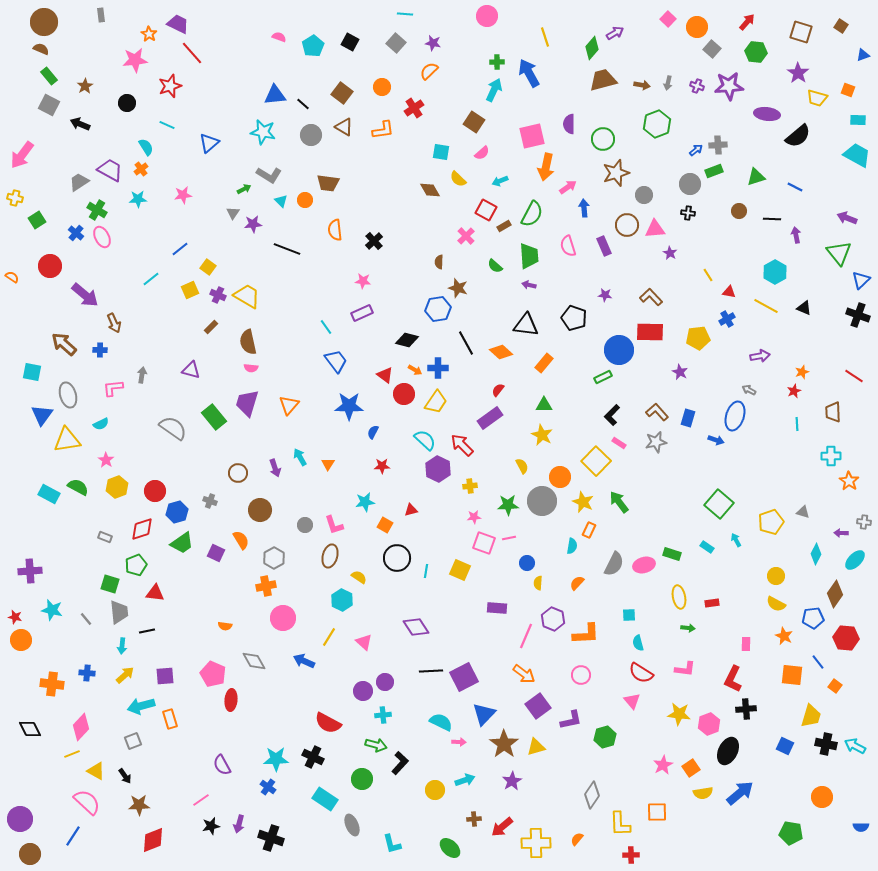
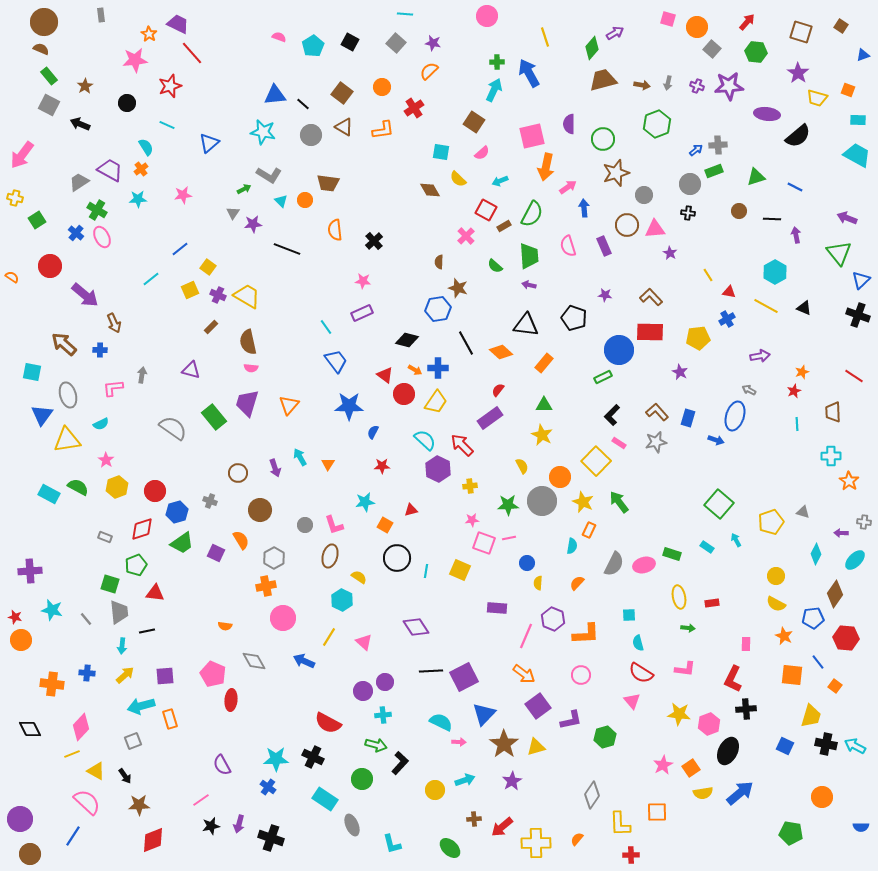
pink square at (668, 19): rotated 28 degrees counterclockwise
pink star at (474, 517): moved 2 px left, 3 px down
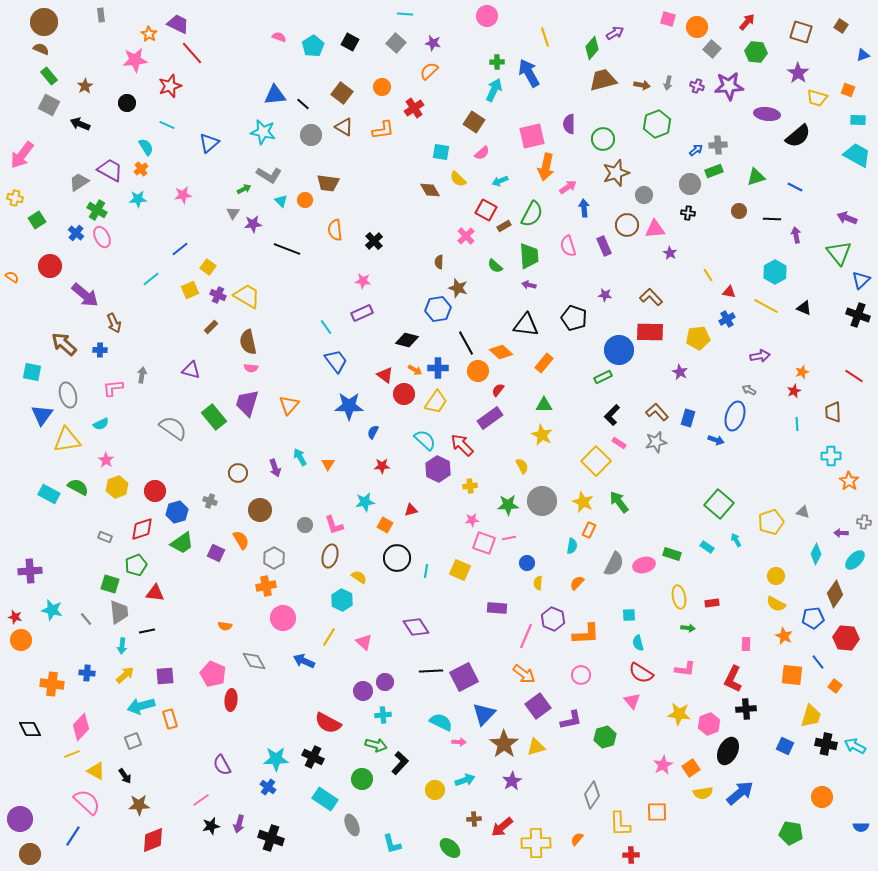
orange circle at (560, 477): moved 82 px left, 106 px up
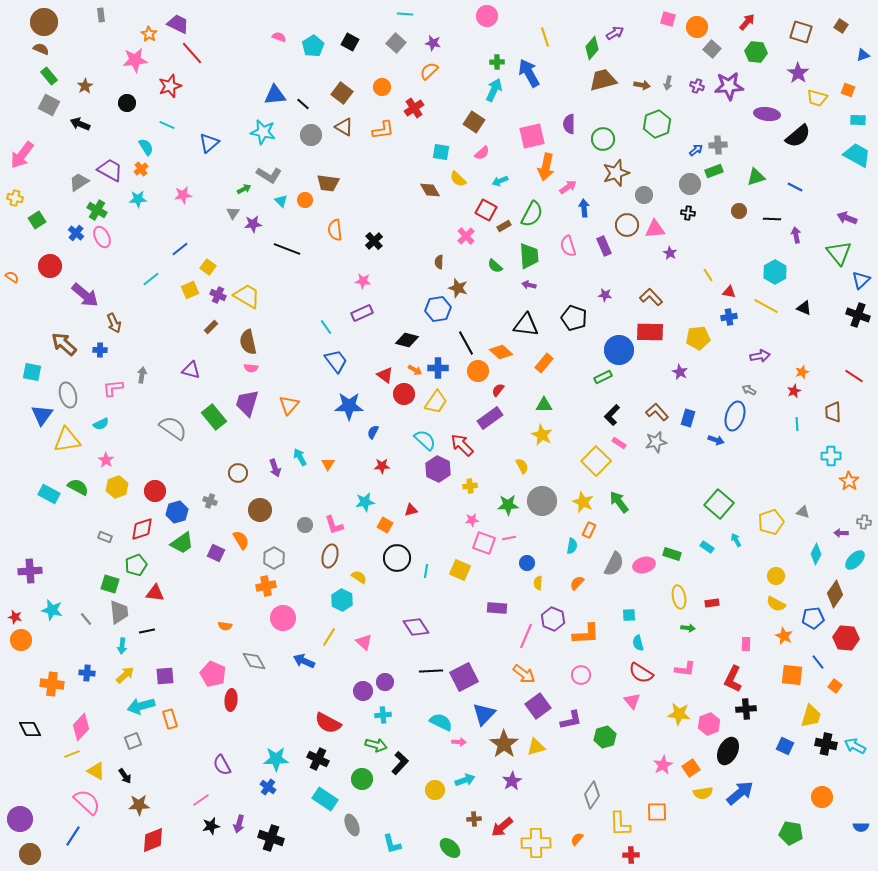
blue cross at (727, 319): moved 2 px right, 2 px up; rotated 21 degrees clockwise
black cross at (313, 757): moved 5 px right, 2 px down
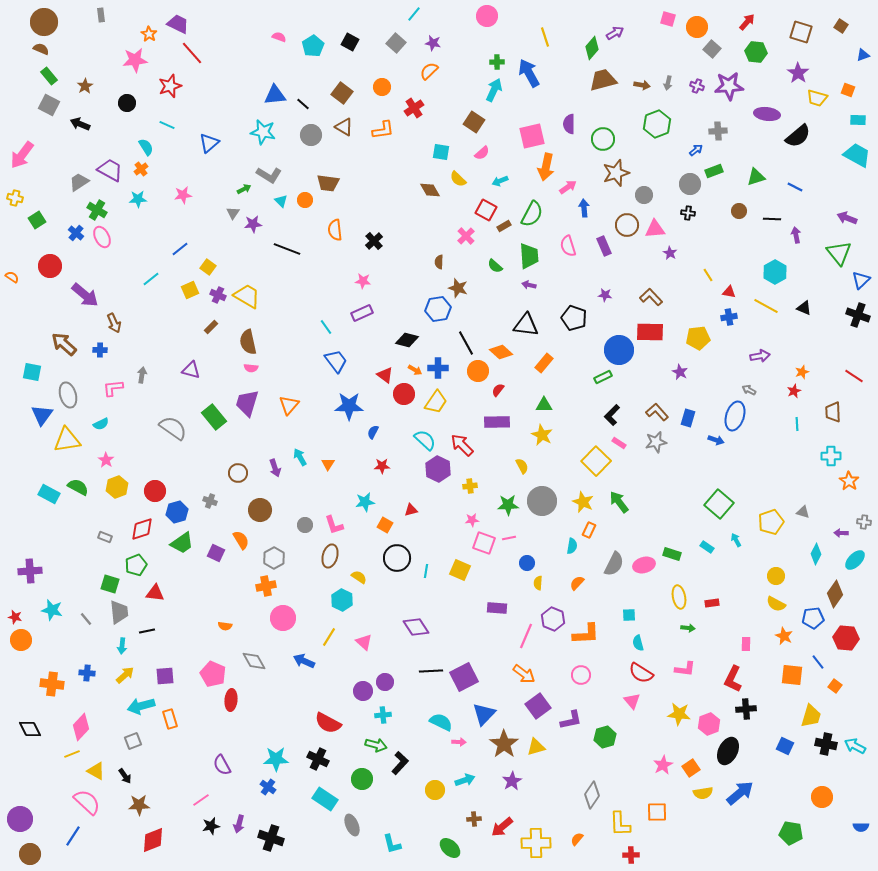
cyan line at (405, 14): moved 9 px right; rotated 56 degrees counterclockwise
gray cross at (718, 145): moved 14 px up
purple rectangle at (490, 418): moved 7 px right, 4 px down; rotated 35 degrees clockwise
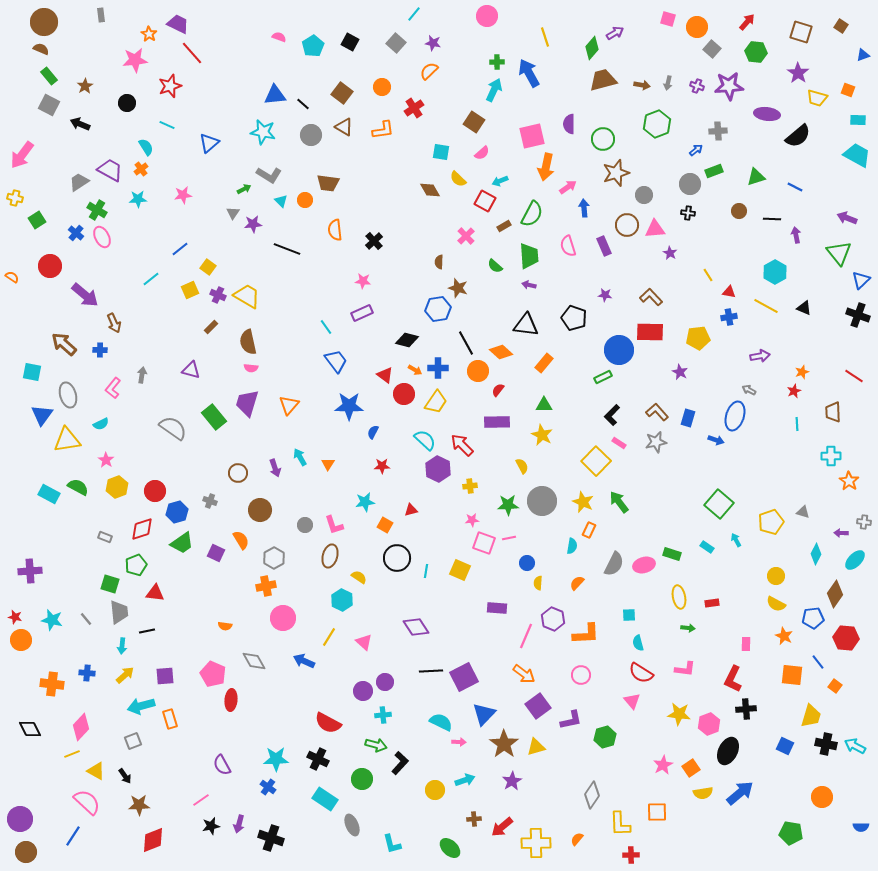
red square at (486, 210): moved 1 px left, 9 px up
pink L-shape at (113, 388): rotated 45 degrees counterclockwise
cyan star at (52, 610): moved 10 px down
brown circle at (30, 854): moved 4 px left, 2 px up
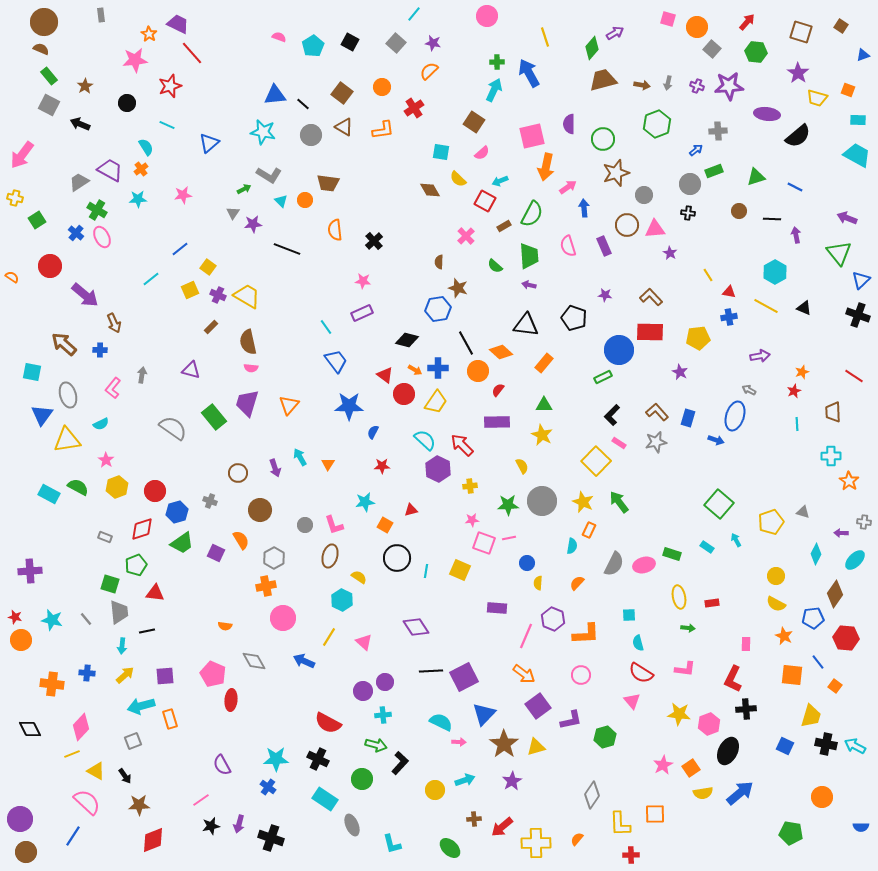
orange square at (657, 812): moved 2 px left, 2 px down
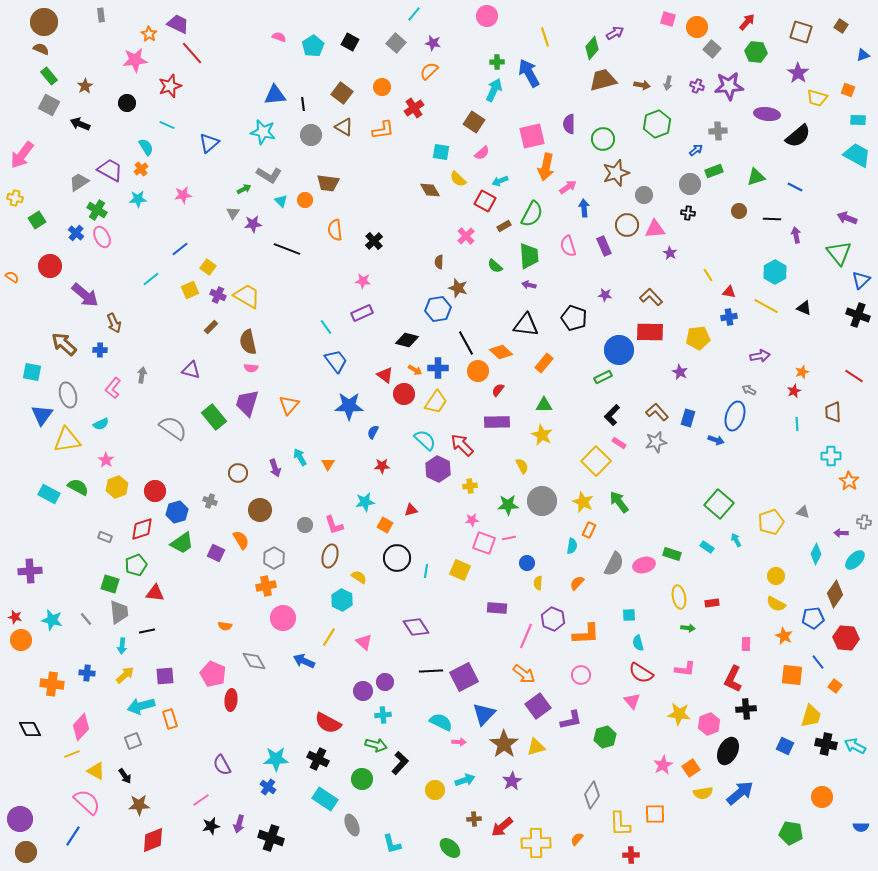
black line at (303, 104): rotated 40 degrees clockwise
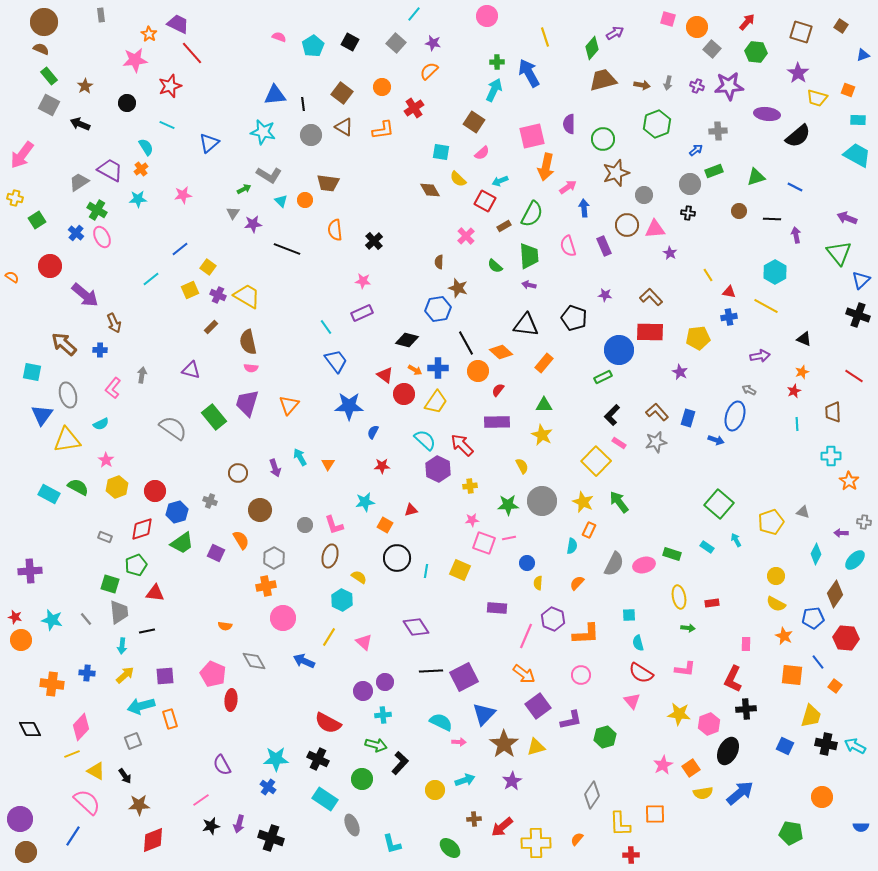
black triangle at (804, 308): moved 31 px down
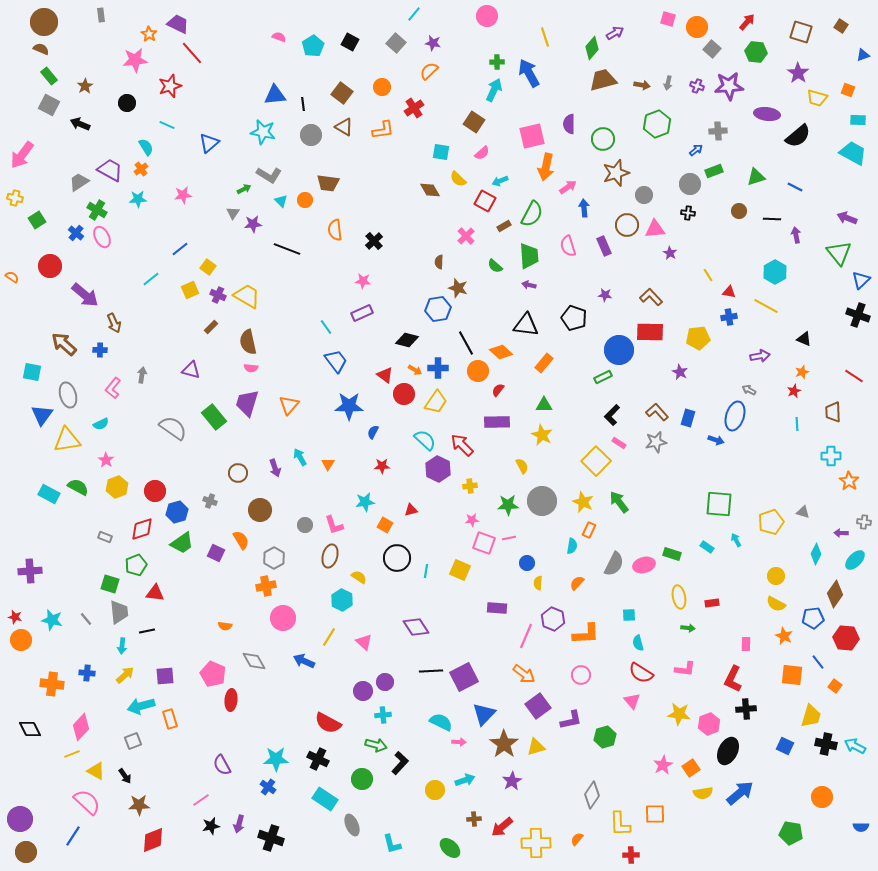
cyan trapezoid at (857, 155): moved 4 px left, 2 px up
green square at (719, 504): rotated 36 degrees counterclockwise
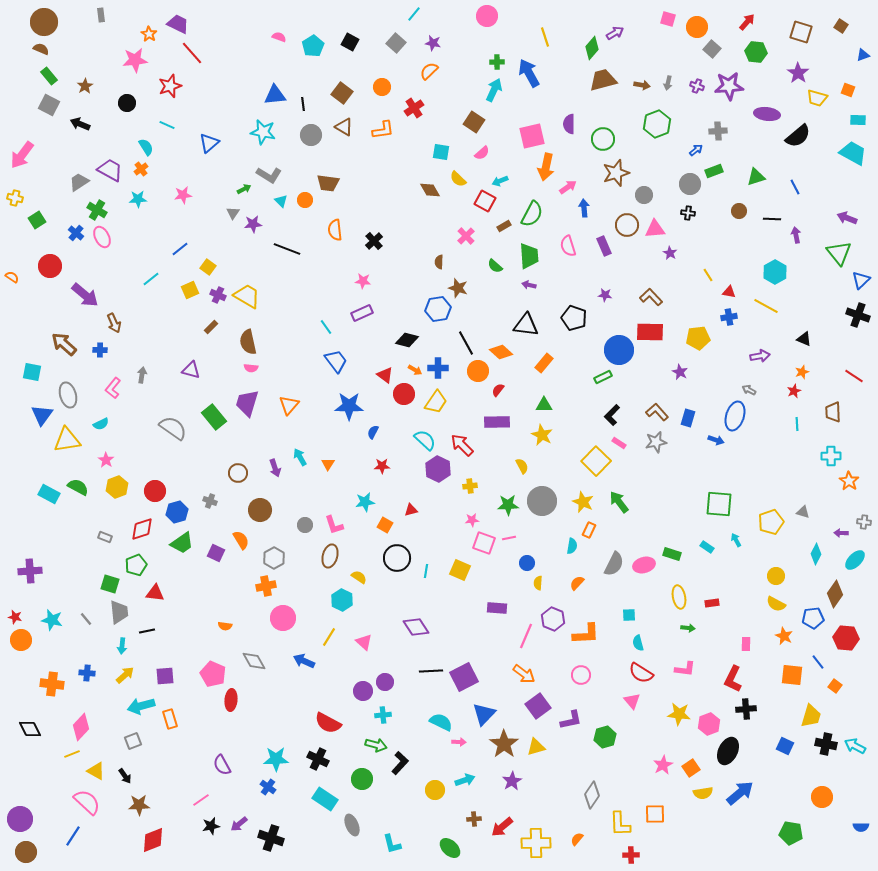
blue line at (795, 187): rotated 35 degrees clockwise
purple arrow at (239, 824): rotated 36 degrees clockwise
